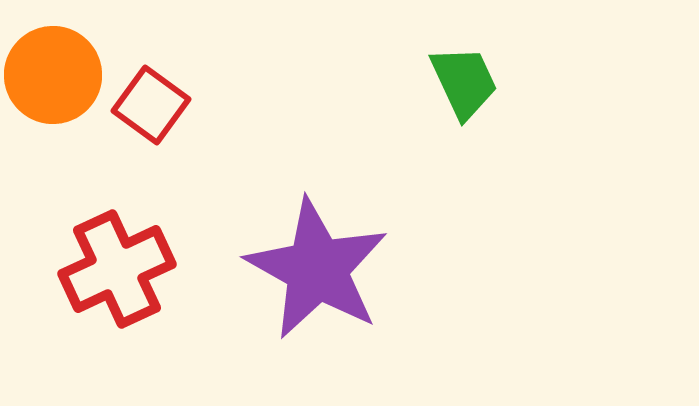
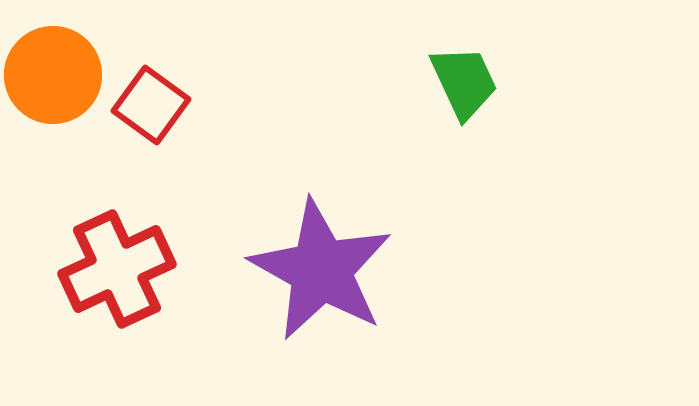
purple star: moved 4 px right, 1 px down
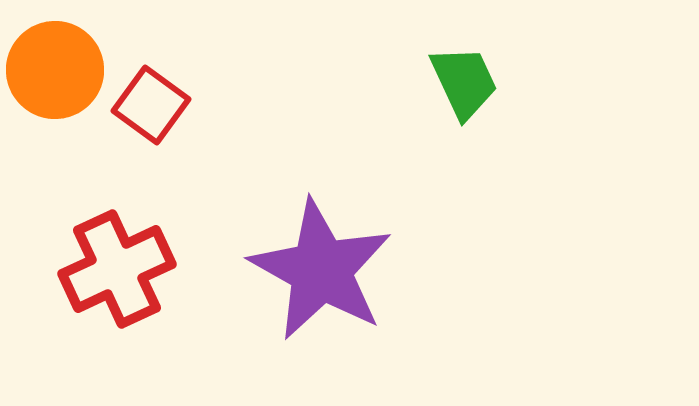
orange circle: moved 2 px right, 5 px up
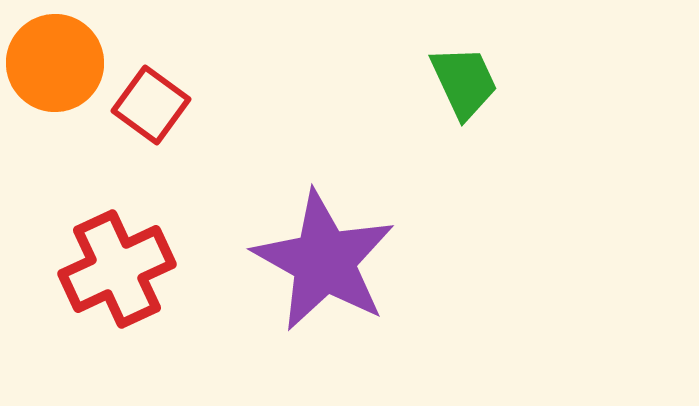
orange circle: moved 7 px up
purple star: moved 3 px right, 9 px up
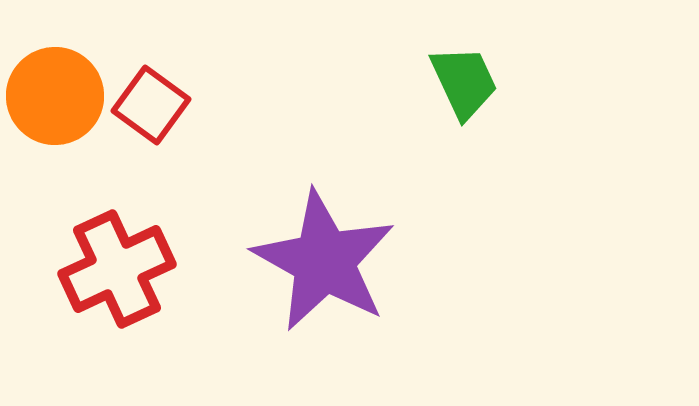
orange circle: moved 33 px down
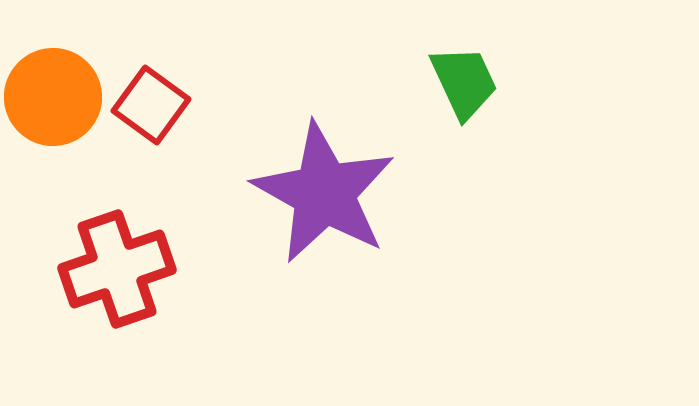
orange circle: moved 2 px left, 1 px down
purple star: moved 68 px up
red cross: rotated 6 degrees clockwise
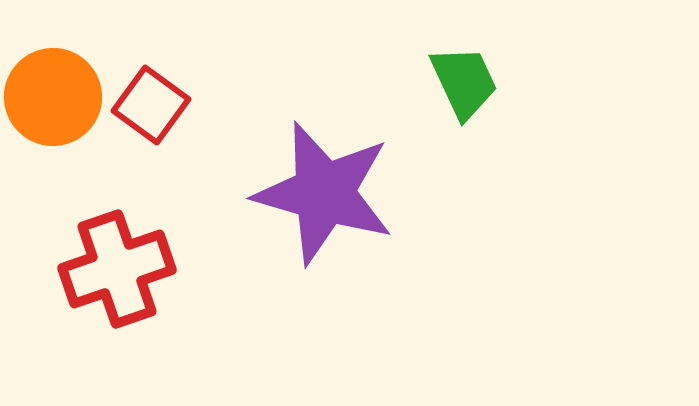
purple star: rotated 13 degrees counterclockwise
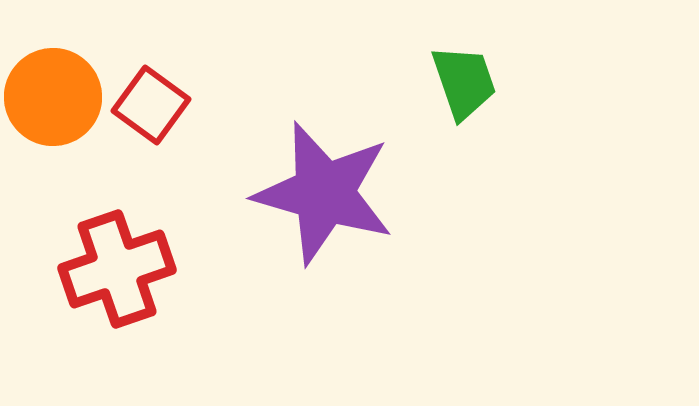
green trapezoid: rotated 6 degrees clockwise
